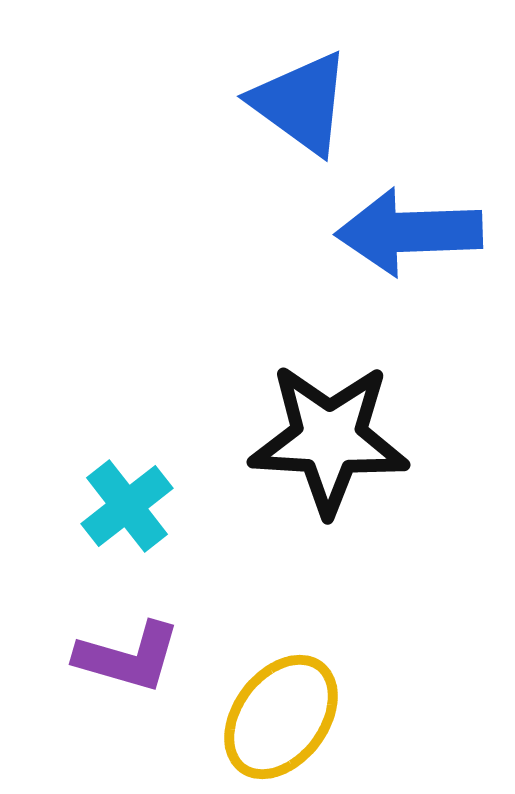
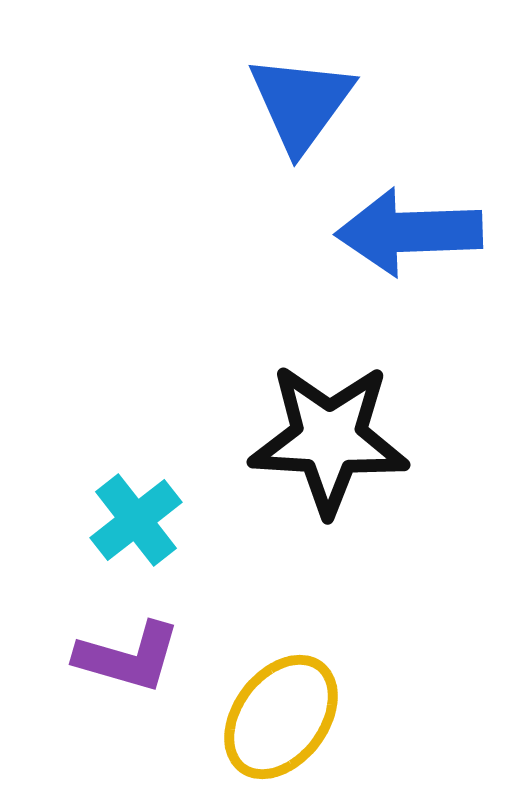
blue triangle: rotated 30 degrees clockwise
cyan cross: moved 9 px right, 14 px down
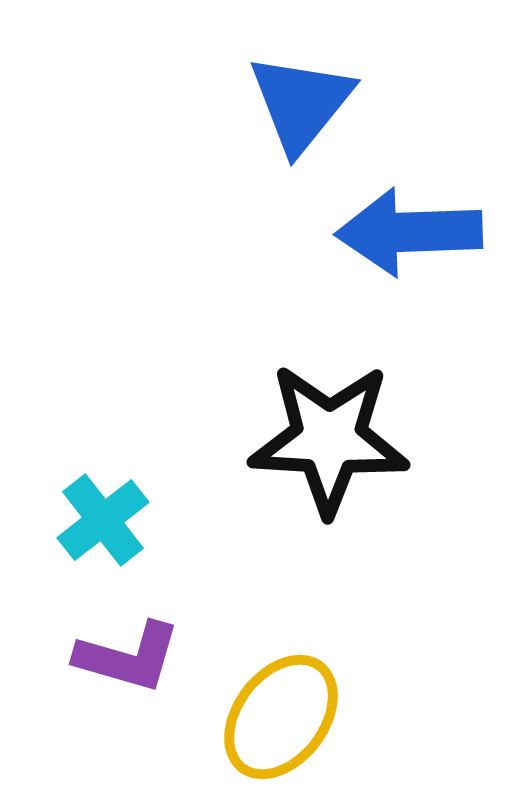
blue triangle: rotated 3 degrees clockwise
cyan cross: moved 33 px left
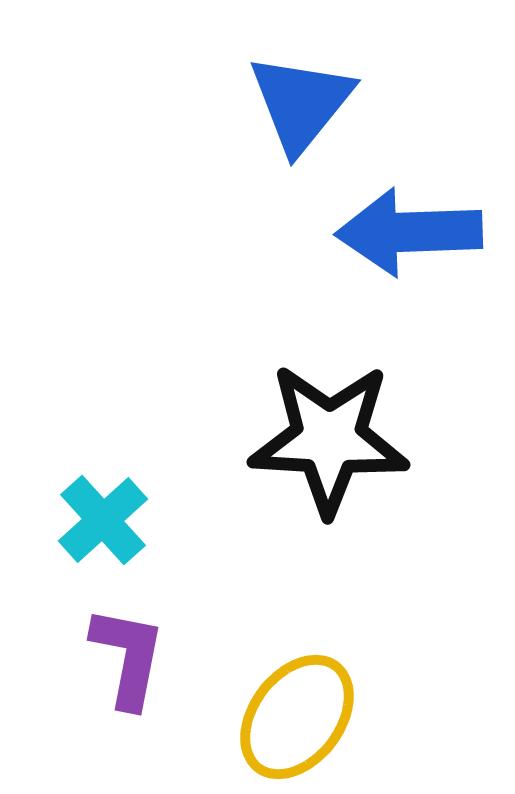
cyan cross: rotated 4 degrees counterclockwise
purple L-shape: rotated 95 degrees counterclockwise
yellow ellipse: moved 16 px right
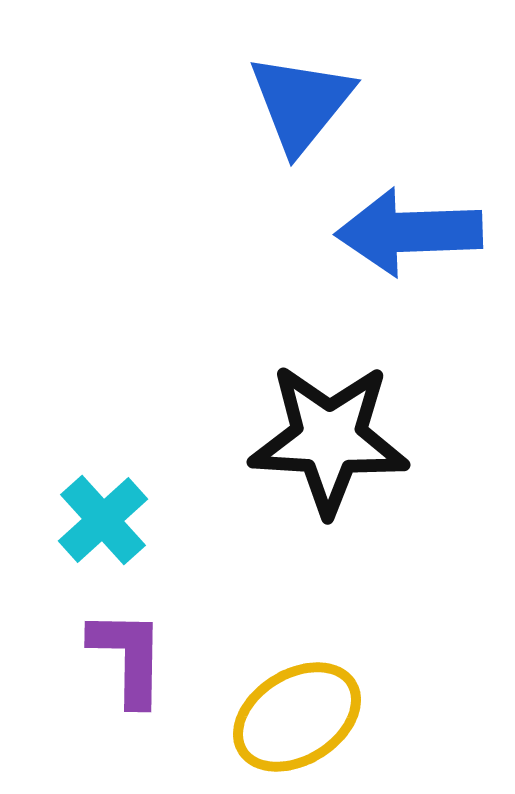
purple L-shape: rotated 10 degrees counterclockwise
yellow ellipse: rotated 21 degrees clockwise
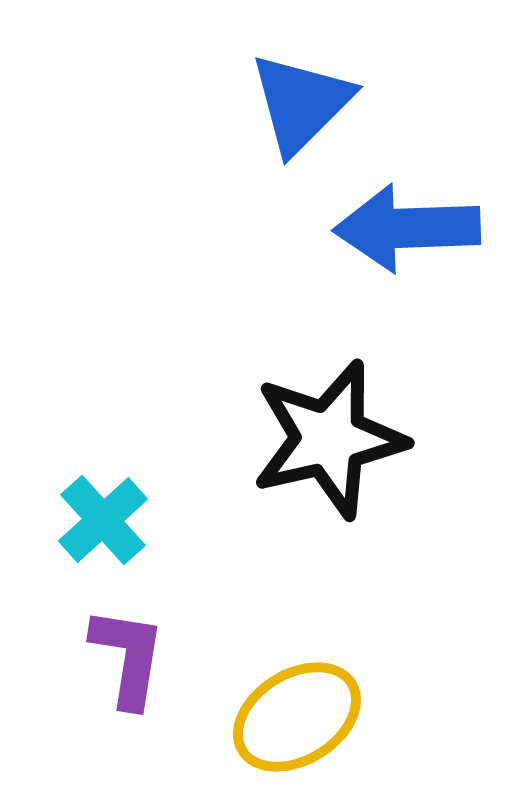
blue triangle: rotated 6 degrees clockwise
blue arrow: moved 2 px left, 4 px up
black star: rotated 16 degrees counterclockwise
purple L-shape: rotated 8 degrees clockwise
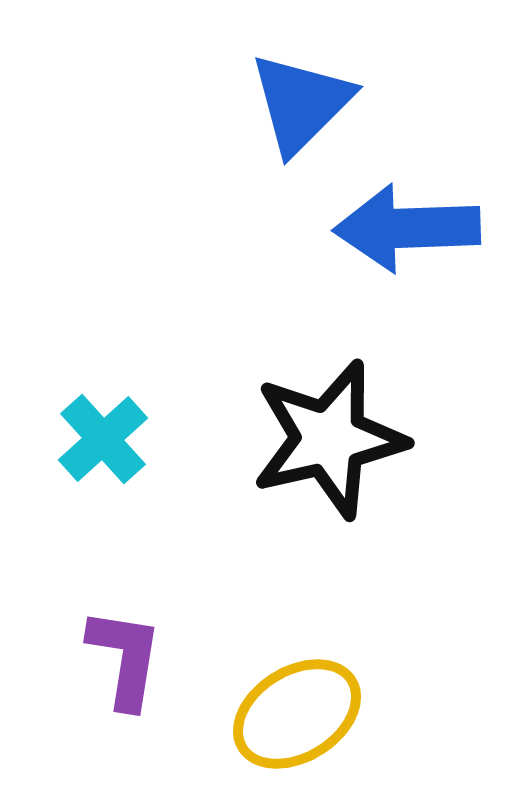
cyan cross: moved 81 px up
purple L-shape: moved 3 px left, 1 px down
yellow ellipse: moved 3 px up
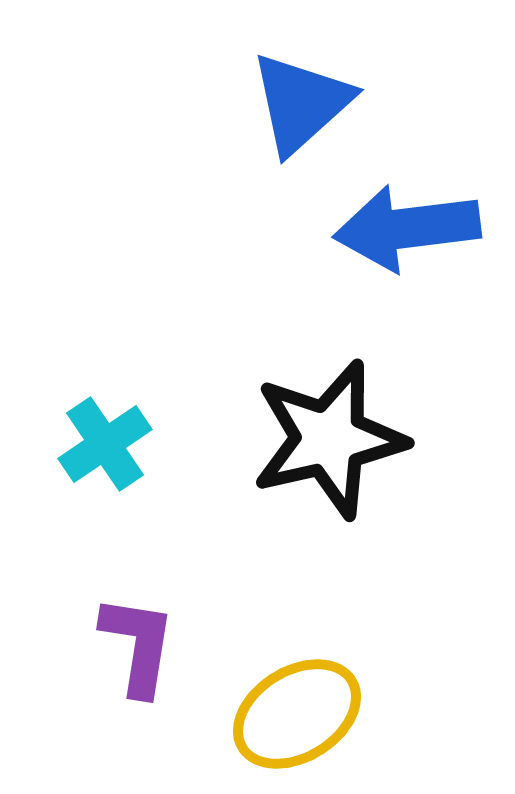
blue triangle: rotated 3 degrees clockwise
blue arrow: rotated 5 degrees counterclockwise
cyan cross: moved 2 px right, 5 px down; rotated 8 degrees clockwise
purple L-shape: moved 13 px right, 13 px up
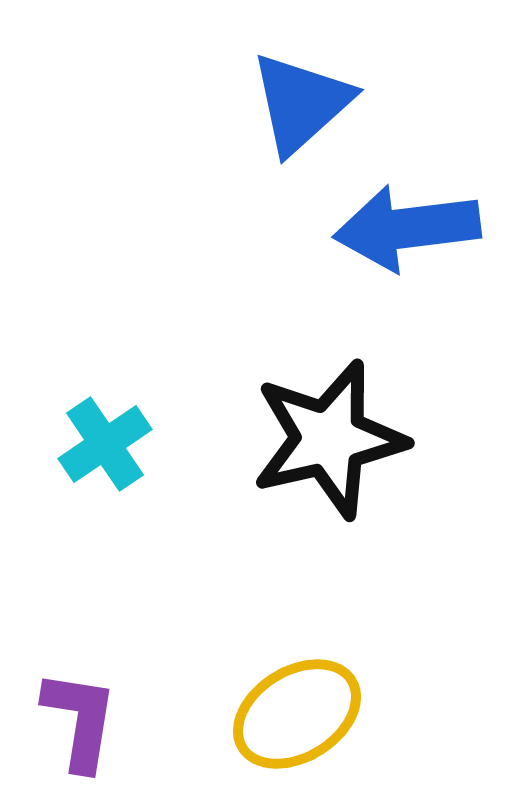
purple L-shape: moved 58 px left, 75 px down
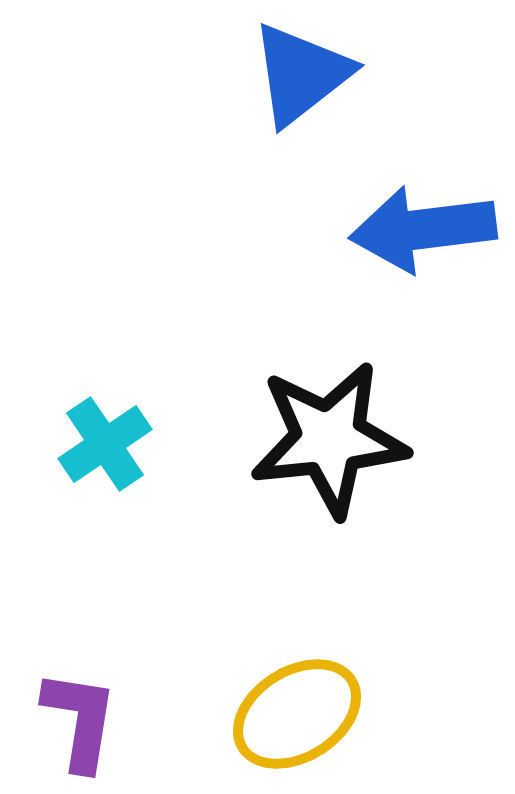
blue triangle: moved 29 px up; rotated 4 degrees clockwise
blue arrow: moved 16 px right, 1 px down
black star: rotated 7 degrees clockwise
